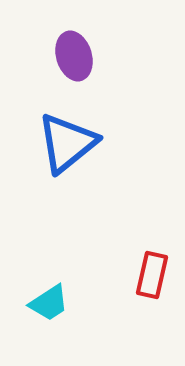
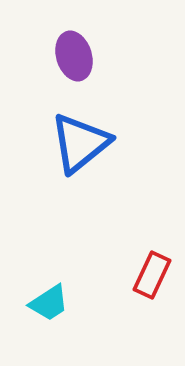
blue triangle: moved 13 px right
red rectangle: rotated 12 degrees clockwise
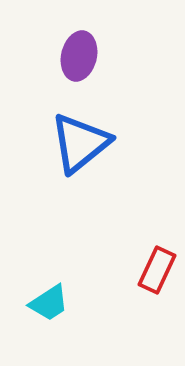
purple ellipse: moved 5 px right; rotated 30 degrees clockwise
red rectangle: moved 5 px right, 5 px up
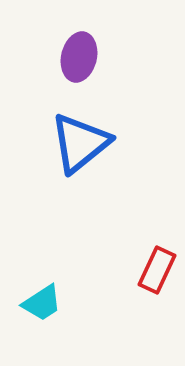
purple ellipse: moved 1 px down
cyan trapezoid: moved 7 px left
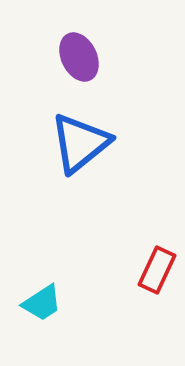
purple ellipse: rotated 39 degrees counterclockwise
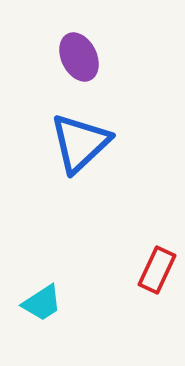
blue triangle: rotated 4 degrees counterclockwise
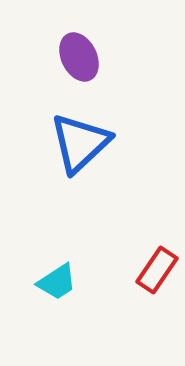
red rectangle: rotated 9 degrees clockwise
cyan trapezoid: moved 15 px right, 21 px up
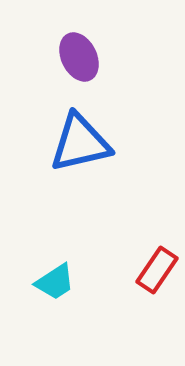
blue triangle: rotated 30 degrees clockwise
cyan trapezoid: moved 2 px left
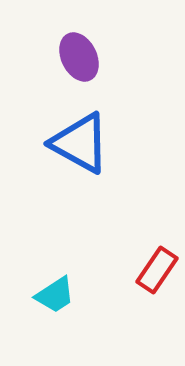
blue triangle: rotated 42 degrees clockwise
cyan trapezoid: moved 13 px down
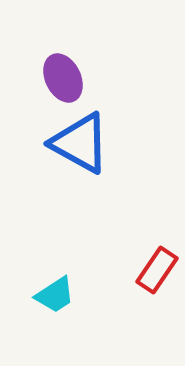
purple ellipse: moved 16 px left, 21 px down
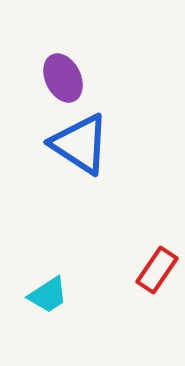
blue triangle: moved 1 px down; rotated 4 degrees clockwise
cyan trapezoid: moved 7 px left
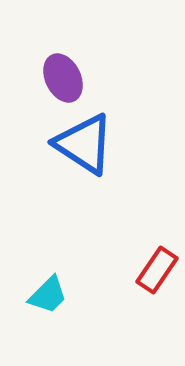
blue triangle: moved 4 px right
cyan trapezoid: rotated 12 degrees counterclockwise
